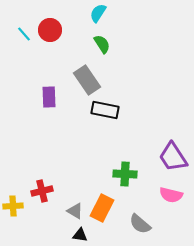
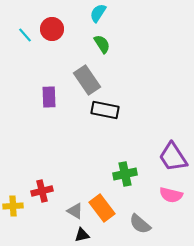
red circle: moved 2 px right, 1 px up
cyan line: moved 1 px right, 1 px down
green cross: rotated 15 degrees counterclockwise
orange rectangle: rotated 64 degrees counterclockwise
black triangle: moved 2 px right; rotated 21 degrees counterclockwise
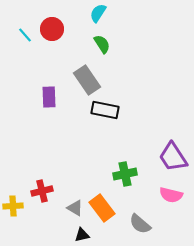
gray triangle: moved 3 px up
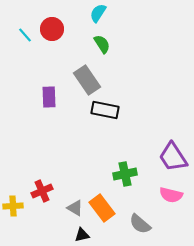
red cross: rotated 10 degrees counterclockwise
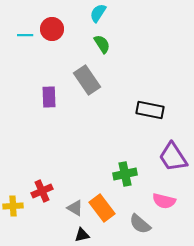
cyan line: rotated 49 degrees counterclockwise
black rectangle: moved 45 px right
pink semicircle: moved 7 px left, 6 px down
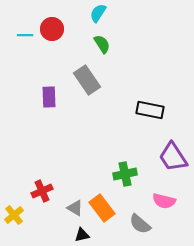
yellow cross: moved 1 px right, 9 px down; rotated 36 degrees counterclockwise
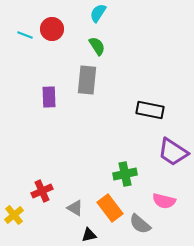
cyan line: rotated 21 degrees clockwise
green semicircle: moved 5 px left, 2 px down
gray rectangle: rotated 40 degrees clockwise
purple trapezoid: moved 5 px up; rotated 24 degrees counterclockwise
orange rectangle: moved 8 px right
black triangle: moved 7 px right
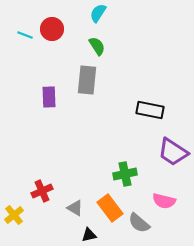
gray semicircle: moved 1 px left, 1 px up
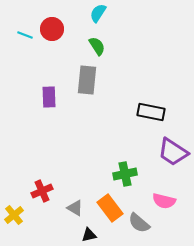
black rectangle: moved 1 px right, 2 px down
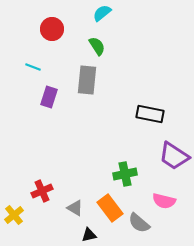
cyan semicircle: moved 4 px right; rotated 18 degrees clockwise
cyan line: moved 8 px right, 32 px down
purple rectangle: rotated 20 degrees clockwise
black rectangle: moved 1 px left, 2 px down
purple trapezoid: moved 1 px right, 4 px down
